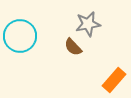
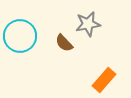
brown semicircle: moved 9 px left, 4 px up
orange rectangle: moved 10 px left
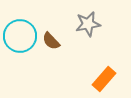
brown semicircle: moved 13 px left, 2 px up
orange rectangle: moved 1 px up
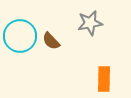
gray star: moved 2 px right, 1 px up
orange rectangle: rotated 40 degrees counterclockwise
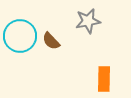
gray star: moved 2 px left, 2 px up
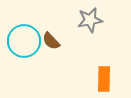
gray star: moved 2 px right, 1 px up
cyan circle: moved 4 px right, 5 px down
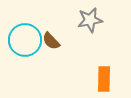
cyan circle: moved 1 px right, 1 px up
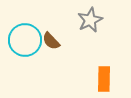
gray star: rotated 15 degrees counterclockwise
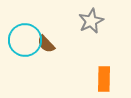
gray star: moved 1 px right, 1 px down
brown semicircle: moved 5 px left, 3 px down
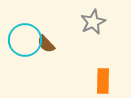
gray star: moved 2 px right, 1 px down
orange rectangle: moved 1 px left, 2 px down
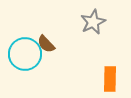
cyan circle: moved 14 px down
orange rectangle: moved 7 px right, 2 px up
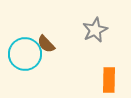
gray star: moved 2 px right, 8 px down
orange rectangle: moved 1 px left, 1 px down
